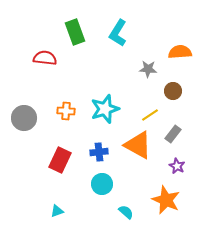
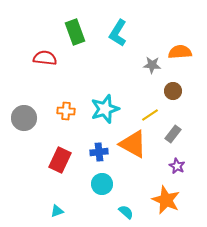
gray star: moved 4 px right, 4 px up
orange triangle: moved 5 px left, 1 px up
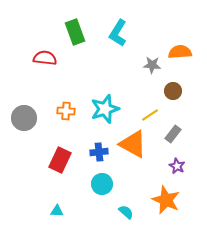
cyan triangle: rotated 24 degrees clockwise
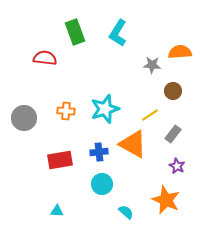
red rectangle: rotated 55 degrees clockwise
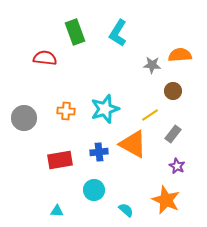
orange semicircle: moved 3 px down
cyan circle: moved 8 px left, 6 px down
cyan semicircle: moved 2 px up
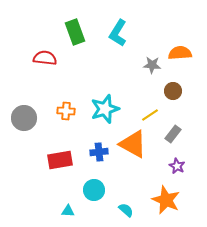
orange semicircle: moved 2 px up
cyan triangle: moved 11 px right
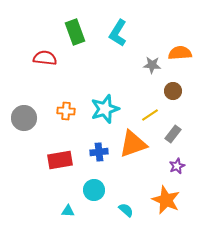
orange triangle: rotated 48 degrees counterclockwise
purple star: rotated 21 degrees clockwise
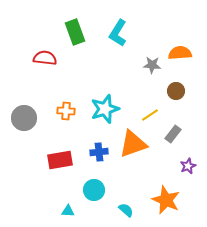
brown circle: moved 3 px right
purple star: moved 11 px right
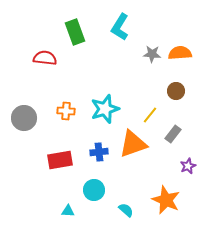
cyan L-shape: moved 2 px right, 6 px up
gray star: moved 11 px up
yellow line: rotated 18 degrees counterclockwise
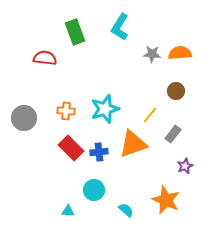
red rectangle: moved 11 px right, 12 px up; rotated 55 degrees clockwise
purple star: moved 3 px left
